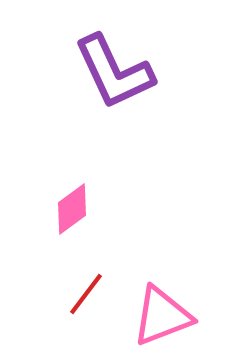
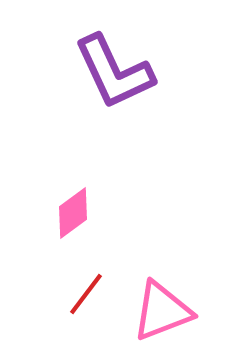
pink diamond: moved 1 px right, 4 px down
pink triangle: moved 5 px up
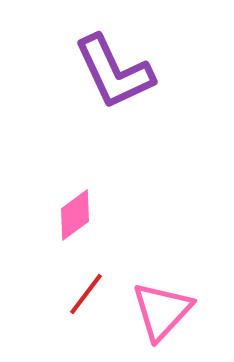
pink diamond: moved 2 px right, 2 px down
pink triangle: rotated 26 degrees counterclockwise
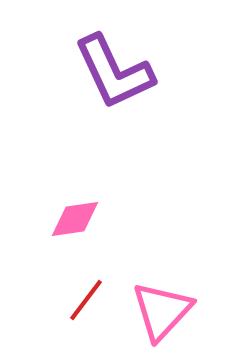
pink diamond: moved 4 px down; rotated 28 degrees clockwise
red line: moved 6 px down
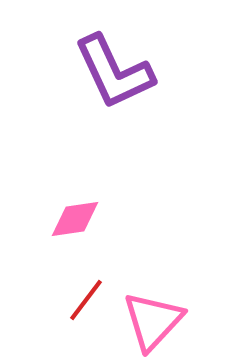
pink triangle: moved 9 px left, 10 px down
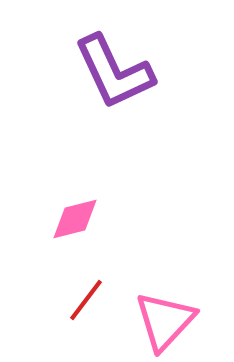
pink diamond: rotated 6 degrees counterclockwise
pink triangle: moved 12 px right
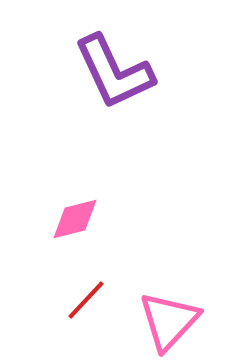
red line: rotated 6 degrees clockwise
pink triangle: moved 4 px right
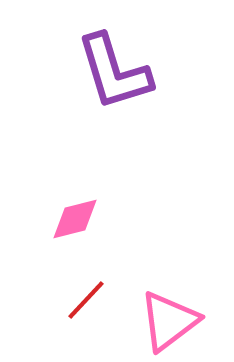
purple L-shape: rotated 8 degrees clockwise
pink triangle: rotated 10 degrees clockwise
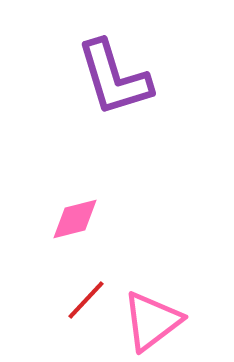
purple L-shape: moved 6 px down
pink triangle: moved 17 px left
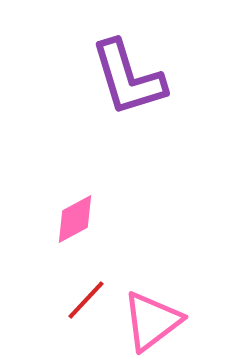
purple L-shape: moved 14 px right
pink diamond: rotated 14 degrees counterclockwise
